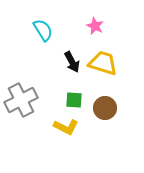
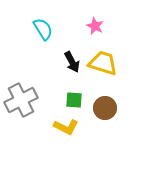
cyan semicircle: moved 1 px up
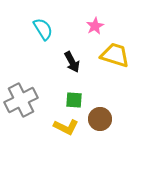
pink star: rotated 18 degrees clockwise
yellow trapezoid: moved 12 px right, 8 px up
brown circle: moved 5 px left, 11 px down
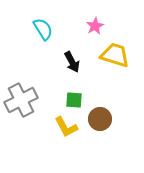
yellow L-shape: rotated 35 degrees clockwise
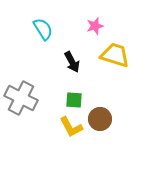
pink star: rotated 12 degrees clockwise
gray cross: moved 2 px up; rotated 36 degrees counterclockwise
yellow L-shape: moved 5 px right
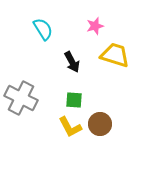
brown circle: moved 5 px down
yellow L-shape: moved 1 px left
